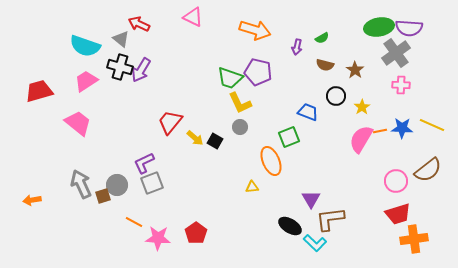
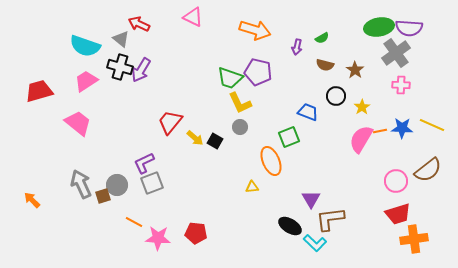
orange arrow at (32, 200): rotated 54 degrees clockwise
red pentagon at (196, 233): rotated 30 degrees counterclockwise
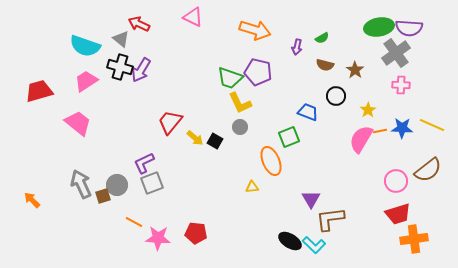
yellow star at (362, 107): moved 6 px right, 3 px down
black ellipse at (290, 226): moved 15 px down
cyan L-shape at (315, 243): moved 1 px left, 2 px down
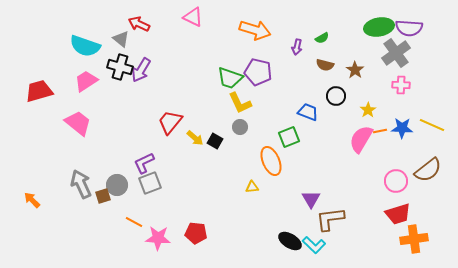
gray square at (152, 183): moved 2 px left
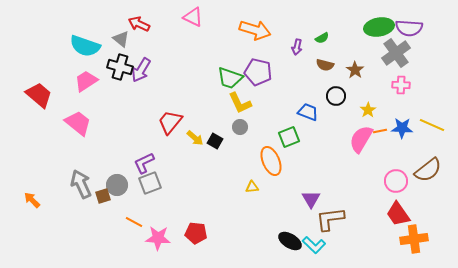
red trapezoid at (39, 91): moved 4 px down; rotated 56 degrees clockwise
red trapezoid at (398, 214): rotated 72 degrees clockwise
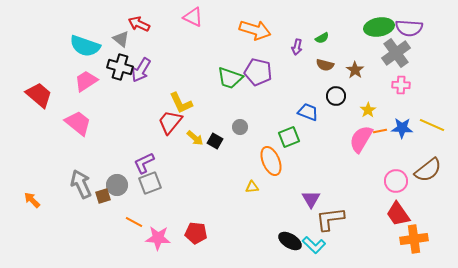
yellow L-shape at (240, 103): moved 59 px left
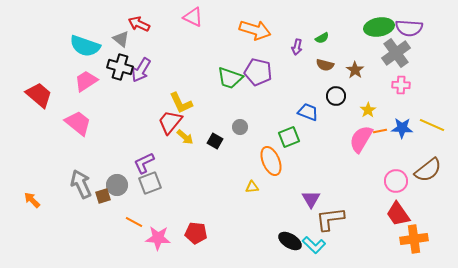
yellow arrow at (195, 138): moved 10 px left, 1 px up
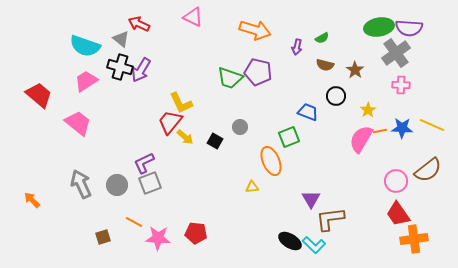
brown square at (103, 196): moved 41 px down
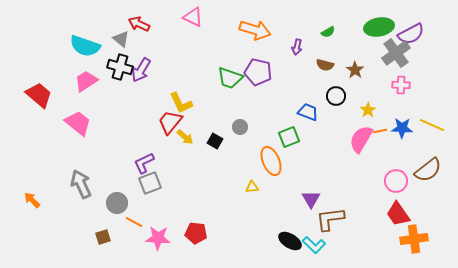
purple semicircle at (409, 28): moved 2 px right, 6 px down; rotated 32 degrees counterclockwise
green semicircle at (322, 38): moved 6 px right, 6 px up
gray circle at (117, 185): moved 18 px down
